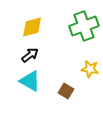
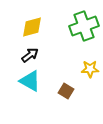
yellow star: rotated 12 degrees counterclockwise
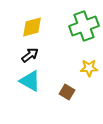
yellow star: moved 1 px left, 1 px up
brown square: moved 1 px right, 1 px down
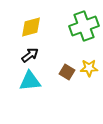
yellow diamond: moved 1 px left
cyan triangle: rotated 35 degrees counterclockwise
brown square: moved 20 px up
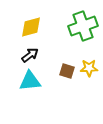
green cross: moved 1 px left
brown square: moved 1 px up; rotated 14 degrees counterclockwise
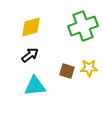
cyan triangle: moved 5 px right, 5 px down
